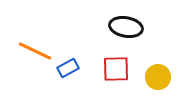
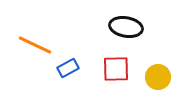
orange line: moved 6 px up
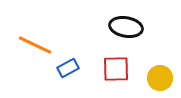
yellow circle: moved 2 px right, 1 px down
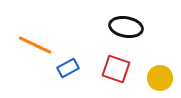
red square: rotated 20 degrees clockwise
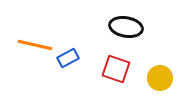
orange line: rotated 12 degrees counterclockwise
blue rectangle: moved 10 px up
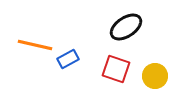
black ellipse: rotated 44 degrees counterclockwise
blue rectangle: moved 1 px down
yellow circle: moved 5 px left, 2 px up
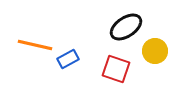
yellow circle: moved 25 px up
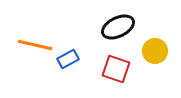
black ellipse: moved 8 px left; rotated 8 degrees clockwise
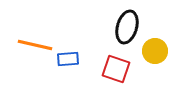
black ellipse: moved 9 px right; rotated 48 degrees counterclockwise
blue rectangle: rotated 25 degrees clockwise
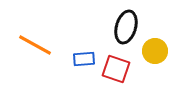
black ellipse: moved 1 px left
orange line: rotated 16 degrees clockwise
blue rectangle: moved 16 px right
